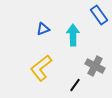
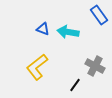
blue triangle: rotated 40 degrees clockwise
cyan arrow: moved 5 px left, 3 px up; rotated 80 degrees counterclockwise
yellow L-shape: moved 4 px left, 1 px up
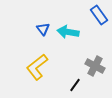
blue triangle: rotated 32 degrees clockwise
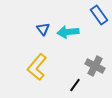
cyan arrow: rotated 15 degrees counterclockwise
yellow L-shape: rotated 12 degrees counterclockwise
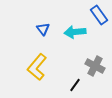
cyan arrow: moved 7 px right
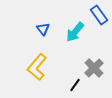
cyan arrow: rotated 45 degrees counterclockwise
gray cross: moved 1 px left, 2 px down; rotated 18 degrees clockwise
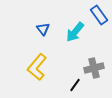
gray cross: rotated 30 degrees clockwise
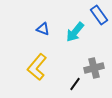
blue triangle: rotated 32 degrees counterclockwise
black line: moved 1 px up
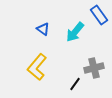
blue triangle: rotated 16 degrees clockwise
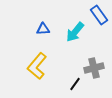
blue triangle: rotated 40 degrees counterclockwise
yellow L-shape: moved 1 px up
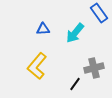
blue rectangle: moved 2 px up
cyan arrow: moved 1 px down
